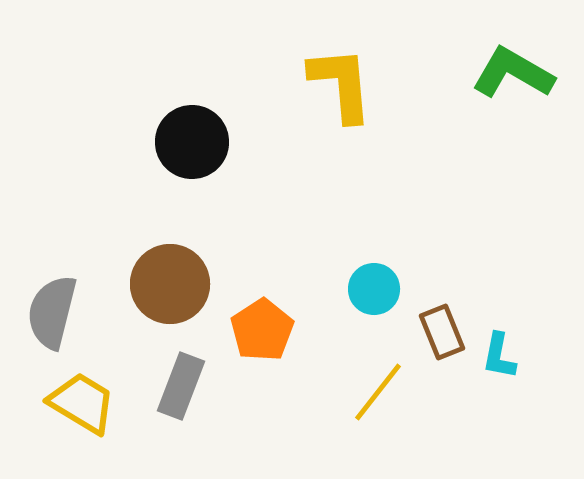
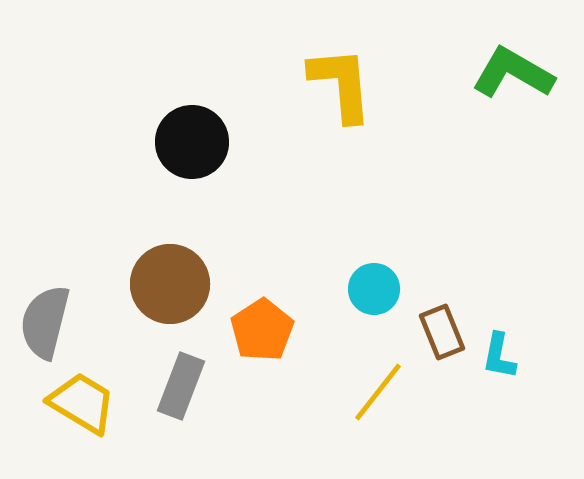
gray semicircle: moved 7 px left, 10 px down
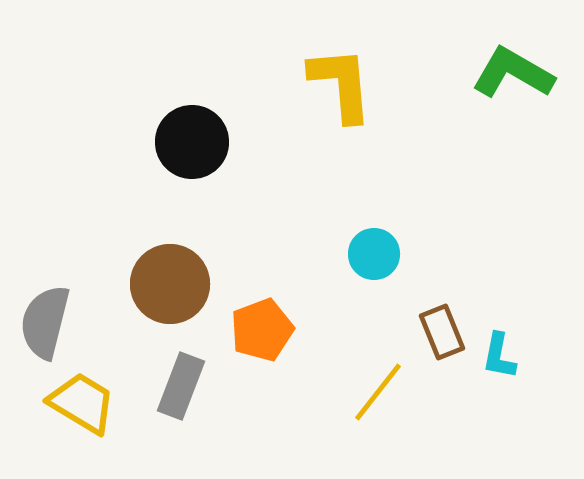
cyan circle: moved 35 px up
orange pentagon: rotated 12 degrees clockwise
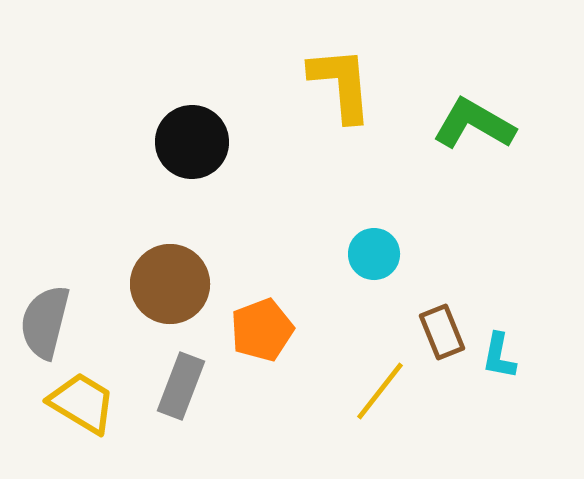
green L-shape: moved 39 px left, 51 px down
yellow line: moved 2 px right, 1 px up
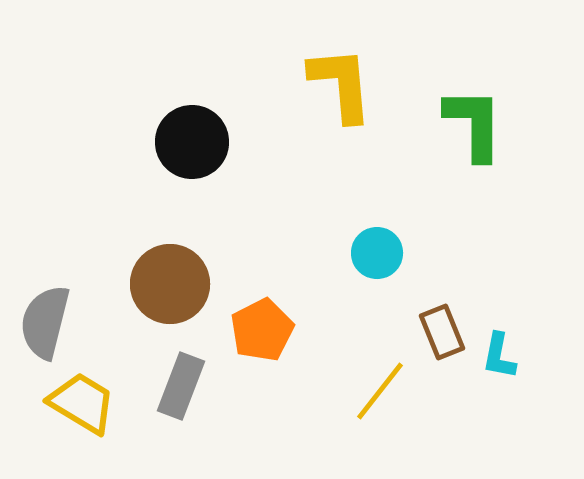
green L-shape: rotated 60 degrees clockwise
cyan circle: moved 3 px right, 1 px up
orange pentagon: rotated 6 degrees counterclockwise
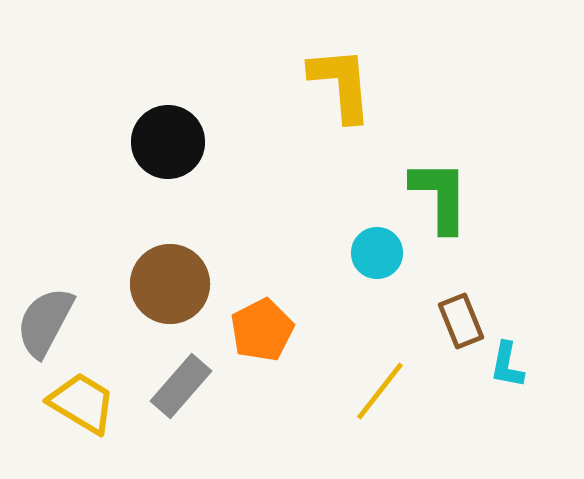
green L-shape: moved 34 px left, 72 px down
black circle: moved 24 px left
gray semicircle: rotated 14 degrees clockwise
brown rectangle: moved 19 px right, 11 px up
cyan L-shape: moved 8 px right, 9 px down
gray rectangle: rotated 20 degrees clockwise
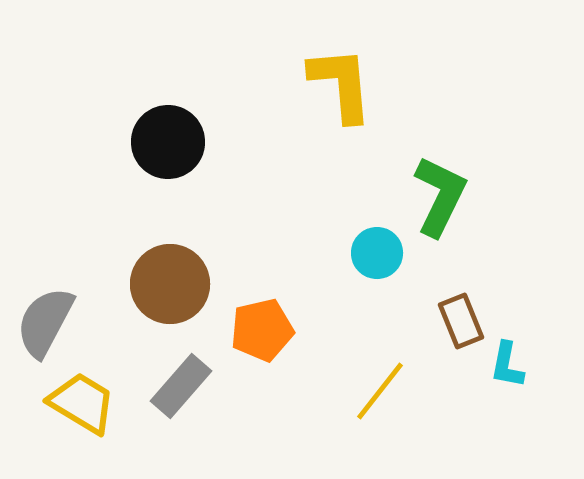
green L-shape: rotated 26 degrees clockwise
orange pentagon: rotated 14 degrees clockwise
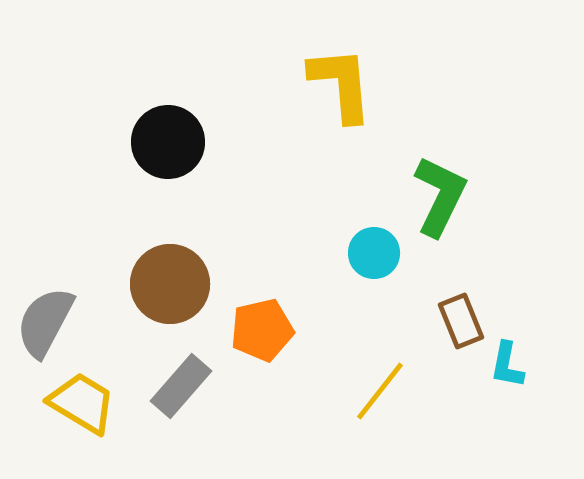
cyan circle: moved 3 px left
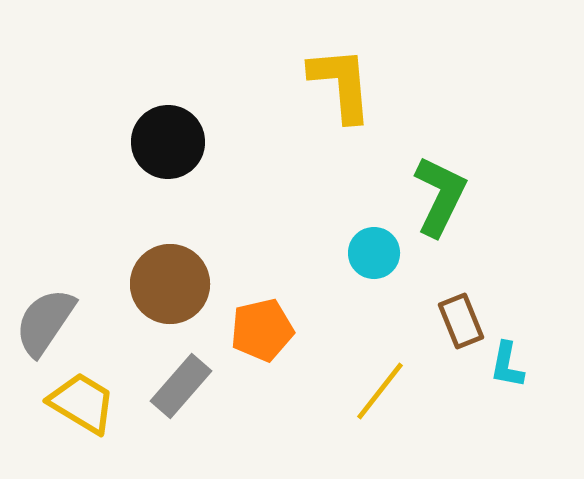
gray semicircle: rotated 6 degrees clockwise
